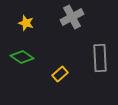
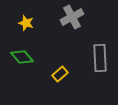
green diamond: rotated 15 degrees clockwise
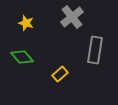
gray cross: rotated 10 degrees counterclockwise
gray rectangle: moved 5 px left, 8 px up; rotated 12 degrees clockwise
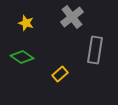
green diamond: rotated 15 degrees counterclockwise
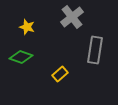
yellow star: moved 1 px right, 4 px down
green diamond: moved 1 px left; rotated 15 degrees counterclockwise
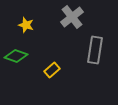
yellow star: moved 1 px left, 2 px up
green diamond: moved 5 px left, 1 px up
yellow rectangle: moved 8 px left, 4 px up
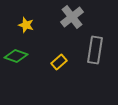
yellow rectangle: moved 7 px right, 8 px up
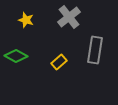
gray cross: moved 3 px left
yellow star: moved 5 px up
green diamond: rotated 10 degrees clockwise
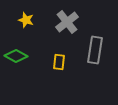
gray cross: moved 2 px left, 5 px down
yellow rectangle: rotated 42 degrees counterclockwise
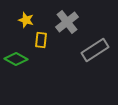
gray rectangle: rotated 48 degrees clockwise
green diamond: moved 3 px down
yellow rectangle: moved 18 px left, 22 px up
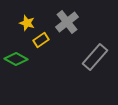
yellow star: moved 1 px right, 3 px down
yellow rectangle: rotated 49 degrees clockwise
gray rectangle: moved 7 px down; rotated 16 degrees counterclockwise
